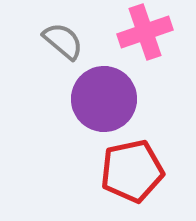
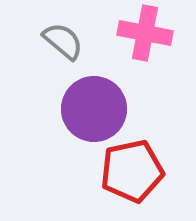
pink cross: moved 1 px down; rotated 30 degrees clockwise
purple circle: moved 10 px left, 10 px down
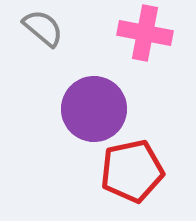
gray semicircle: moved 20 px left, 13 px up
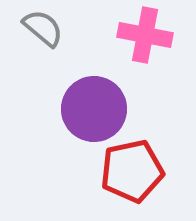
pink cross: moved 2 px down
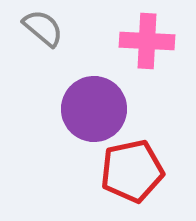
pink cross: moved 2 px right, 6 px down; rotated 8 degrees counterclockwise
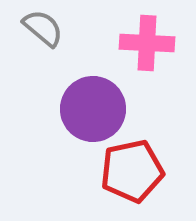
pink cross: moved 2 px down
purple circle: moved 1 px left
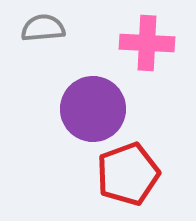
gray semicircle: rotated 45 degrees counterclockwise
red pentagon: moved 4 px left, 3 px down; rotated 8 degrees counterclockwise
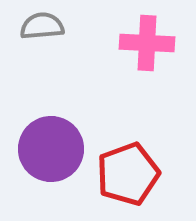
gray semicircle: moved 1 px left, 2 px up
purple circle: moved 42 px left, 40 px down
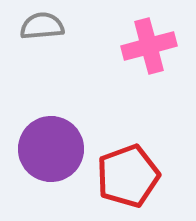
pink cross: moved 2 px right, 3 px down; rotated 18 degrees counterclockwise
red pentagon: moved 2 px down
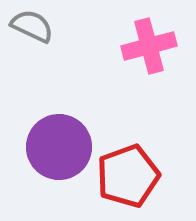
gray semicircle: moved 10 px left; rotated 30 degrees clockwise
purple circle: moved 8 px right, 2 px up
